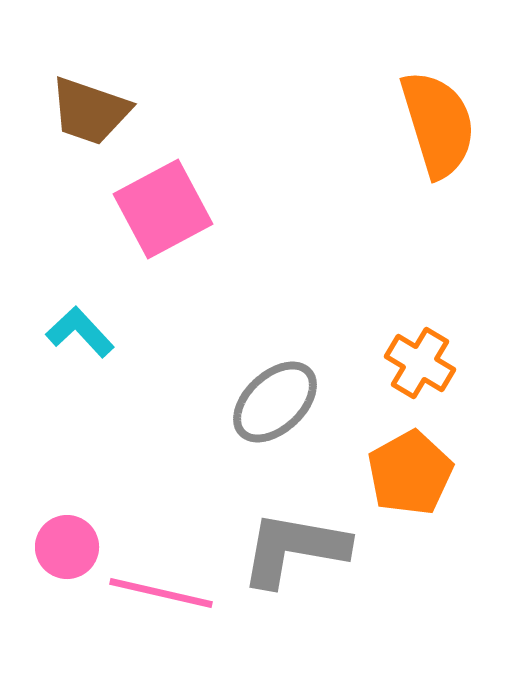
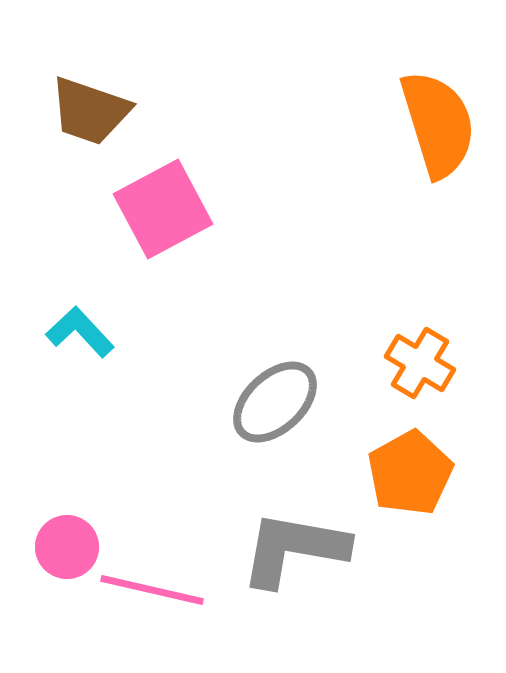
pink line: moved 9 px left, 3 px up
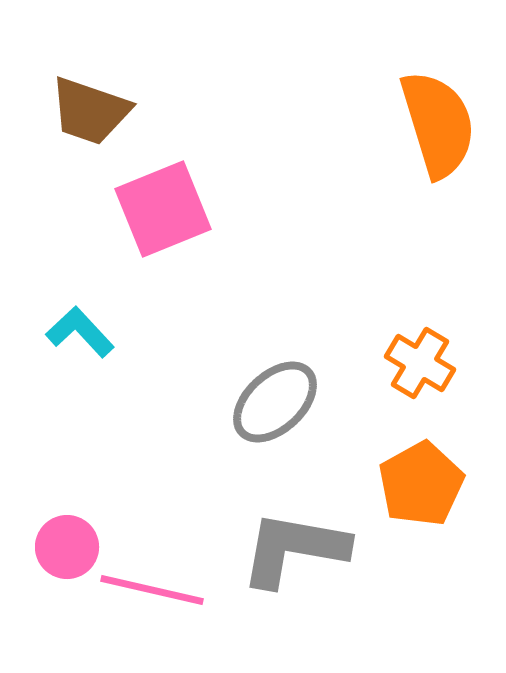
pink square: rotated 6 degrees clockwise
orange pentagon: moved 11 px right, 11 px down
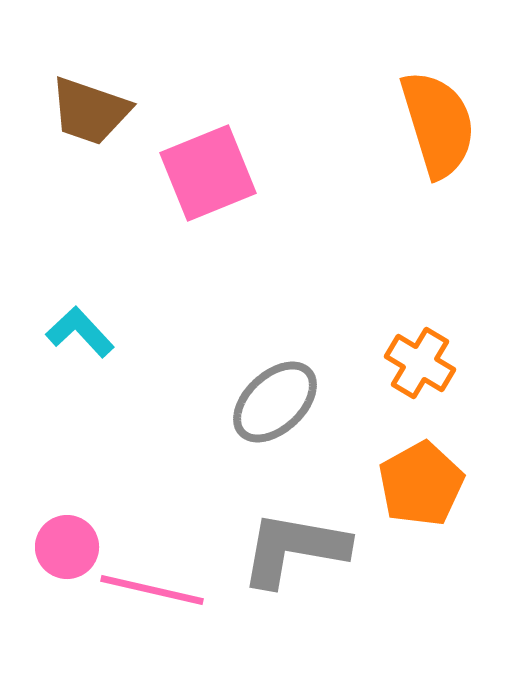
pink square: moved 45 px right, 36 px up
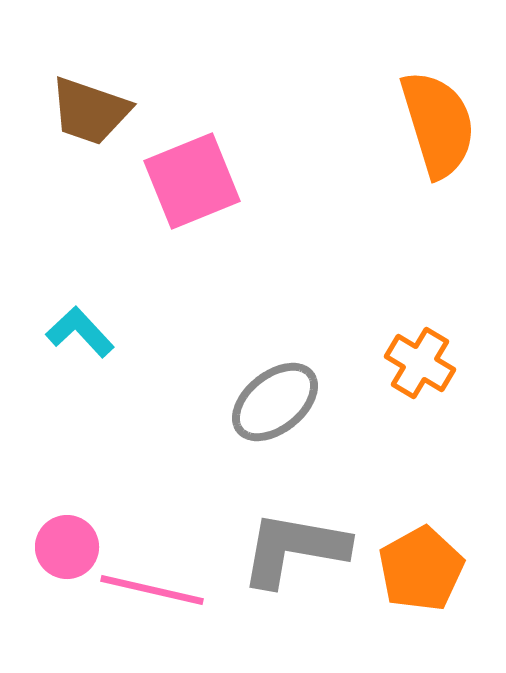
pink square: moved 16 px left, 8 px down
gray ellipse: rotated 4 degrees clockwise
orange pentagon: moved 85 px down
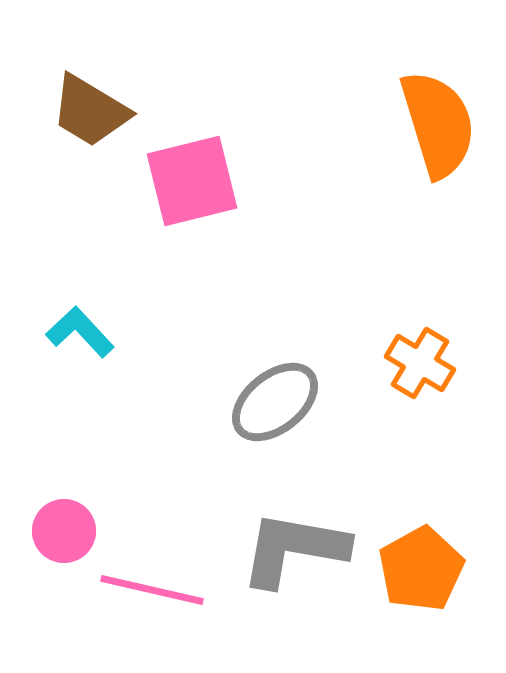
brown trapezoid: rotated 12 degrees clockwise
pink square: rotated 8 degrees clockwise
pink circle: moved 3 px left, 16 px up
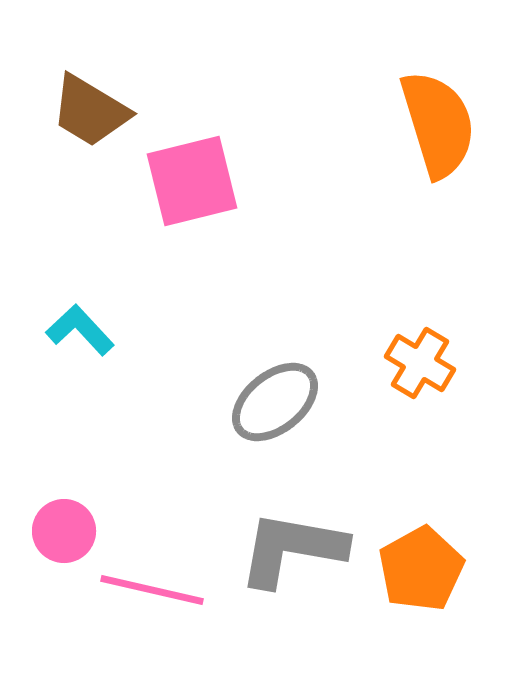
cyan L-shape: moved 2 px up
gray L-shape: moved 2 px left
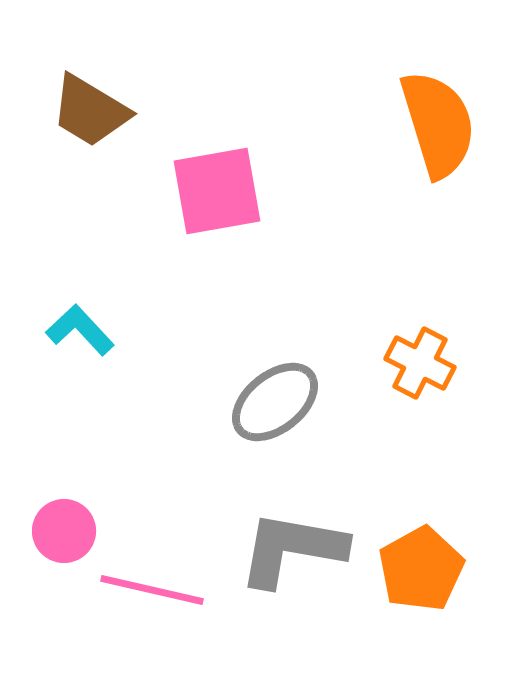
pink square: moved 25 px right, 10 px down; rotated 4 degrees clockwise
orange cross: rotated 4 degrees counterclockwise
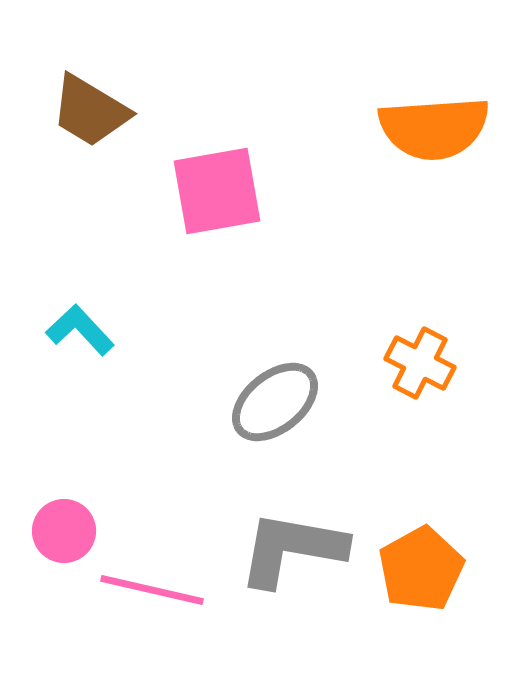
orange semicircle: moved 4 px left, 4 px down; rotated 103 degrees clockwise
